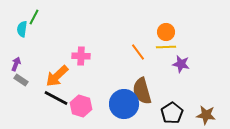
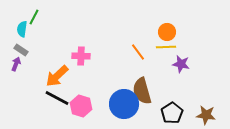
orange circle: moved 1 px right
gray rectangle: moved 30 px up
black line: moved 1 px right
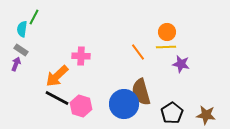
brown semicircle: moved 1 px left, 1 px down
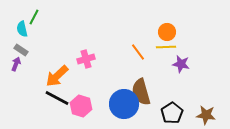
cyan semicircle: rotated 21 degrees counterclockwise
pink cross: moved 5 px right, 3 px down; rotated 18 degrees counterclockwise
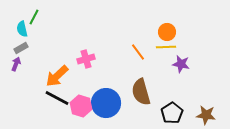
gray rectangle: moved 2 px up; rotated 64 degrees counterclockwise
blue circle: moved 18 px left, 1 px up
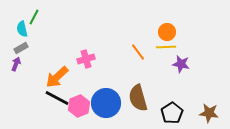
orange arrow: moved 1 px down
brown semicircle: moved 3 px left, 6 px down
pink hexagon: moved 2 px left; rotated 20 degrees clockwise
brown star: moved 3 px right, 2 px up
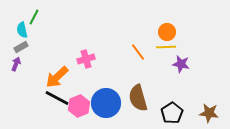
cyan semicircle: moved 1 px down
gray rectangle: moved 1 px up
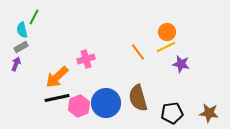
yellow line: rotated 24 degrees counterclockwise
black line: rotated 40 degrees counterclockwise
black pentagon: rotated 25 degrees clockwise
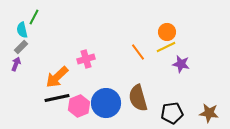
gray rectangle: rotated 16 degrees counterclockwise
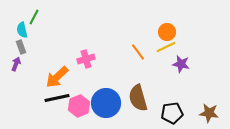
gray rectangle: rotated 64 degrees counterclockwise
